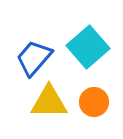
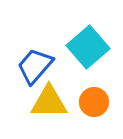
blue trapezoid: moved 1 px right, 8 px down
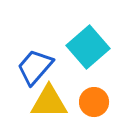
blue trapezoid: moved 1 px down
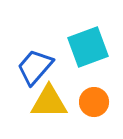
cyan square: rotated 21 degrees clockwise
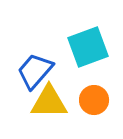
blue trapezoid: moved 4 px down
orange circle: moved 2 px up
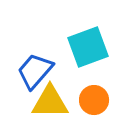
yellow triangle: moved 1 px right
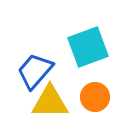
orange circle: moved 1 px right, 3 px up
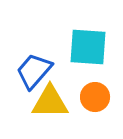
cyan square: rotated 24 degrees clockwise
blue trapezoid: moved 1 px left
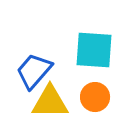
cyan square: moved 6 px right, 3 px down
